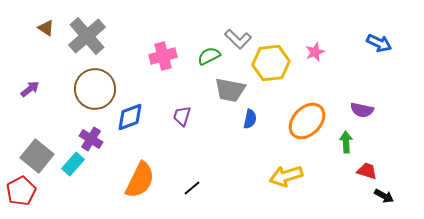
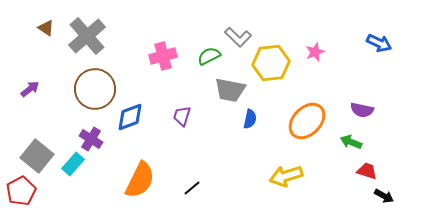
gray L-shape: moved 2 px up
green arrow: moved 5 px right; rotated 65 degrees counterclockwise
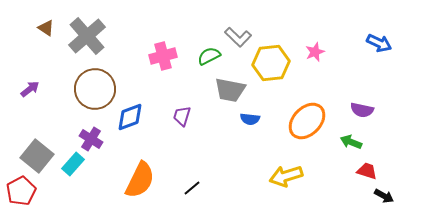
blue semicircle: rotated 84 degrees clockwise
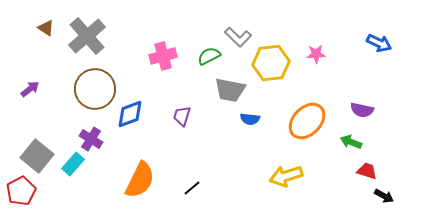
pink star: moved 1 px right, 2 px down; rotated 18 degrees clockwise
blue diamond: moved 3 px up
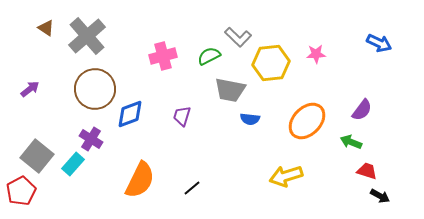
purple semicircle: rotated 65 degrees counterclockwise
black arrow: moved 4 px left
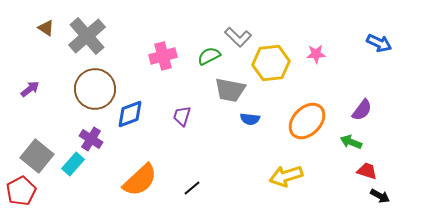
orange semicircle: rotated 21 degrees clockwise
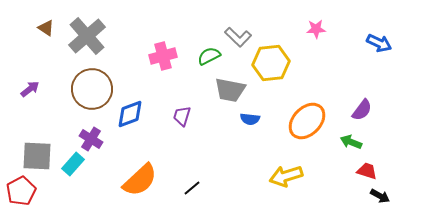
pink star: moved 25 px up
brown circle: moved 3 px left
gray square: rotated 36 degrees counterclockwise
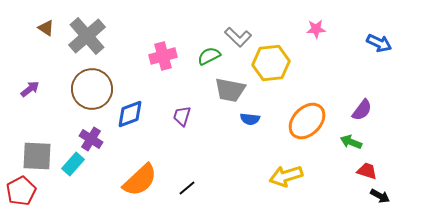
black line: moved 5 px left
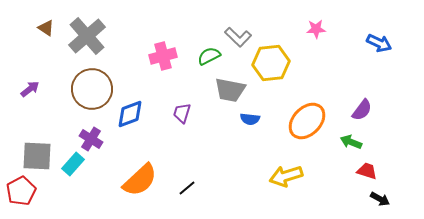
purple trapezoid: moved 3 px up
black arrow: moved 3 px down
